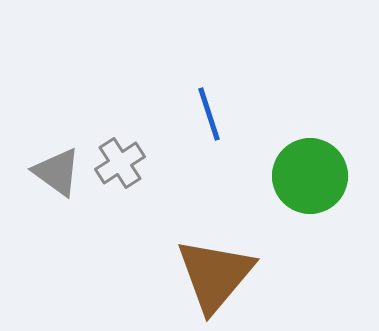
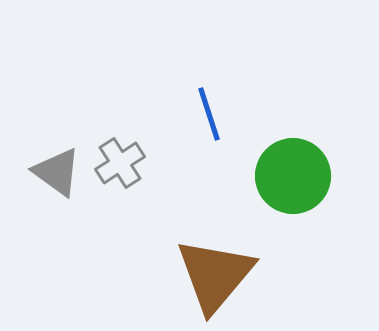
green circle: moved 17 px left
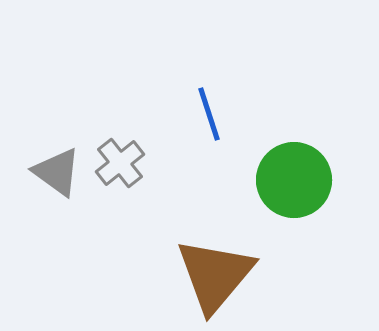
gray cross: rotated 6 degrees counterclockwise
green circle: moved 1 px right, 4 px down
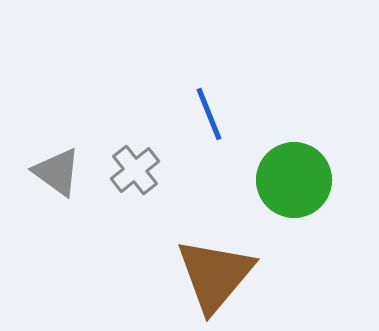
blue line: rotated 4 degrees counterclockwise
gray cross: moved 15 px right, 7 px down
